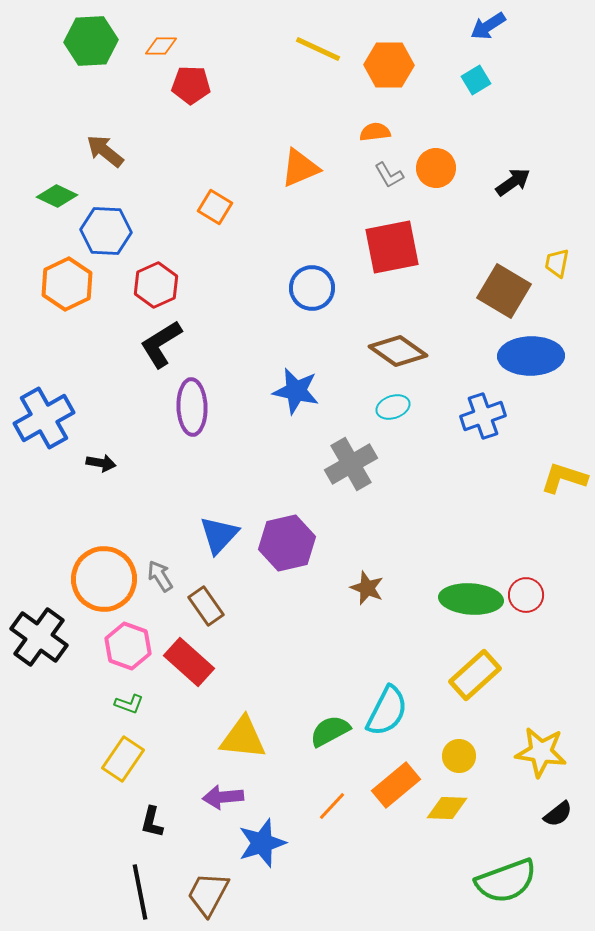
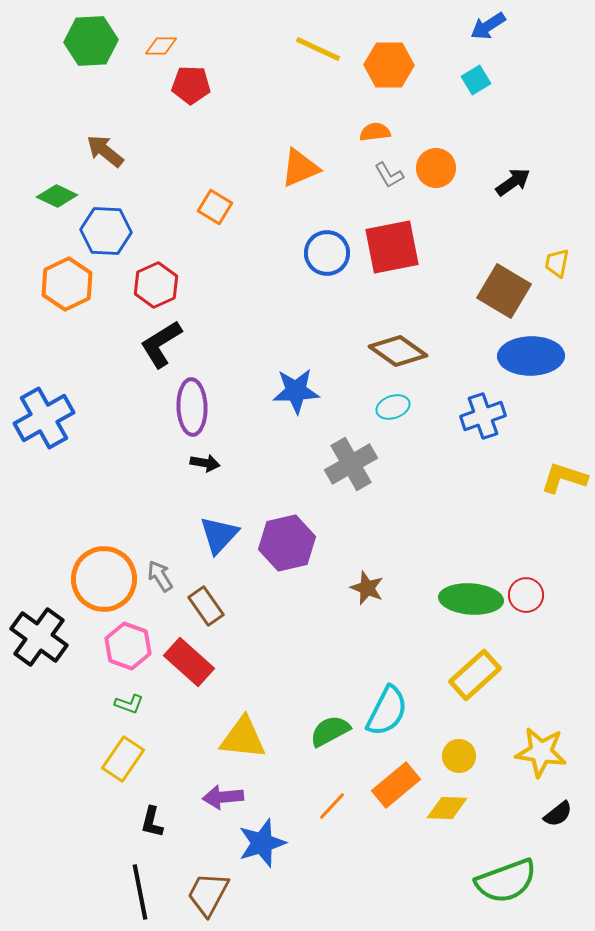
blue circle at (312, 288): moved 15 px right, 35 px up
blue star at (296, 391): rotated 15 degrees counterclockwise
black arrow at (101, 463): moved 104 px right
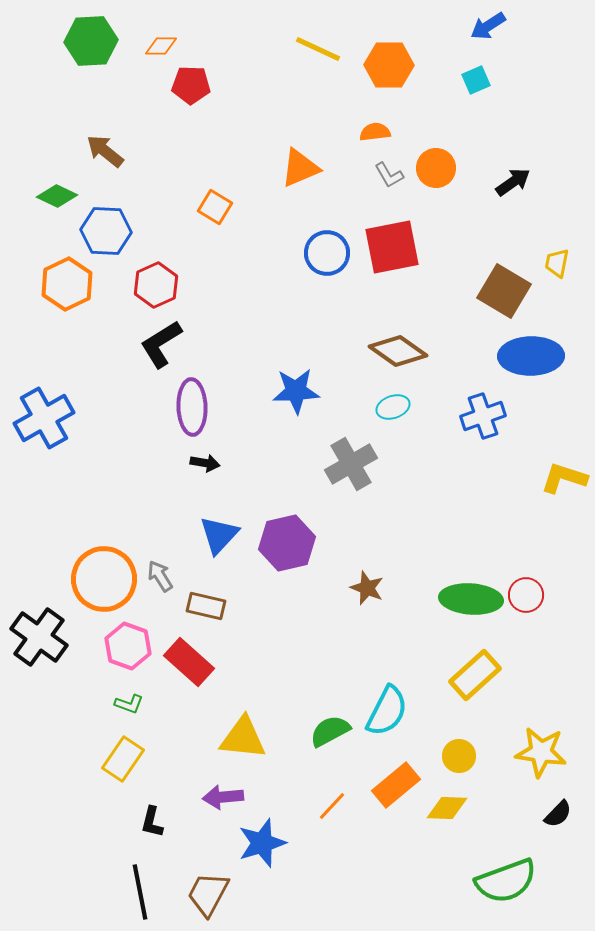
cyan square at (476, 80): rotated 8 degrees clockwise
brown rectangle at (206, 606): rotated 42 degrees counterclockwise
black semicircle at (558, 814): rotated 8 degrees counterclockwise
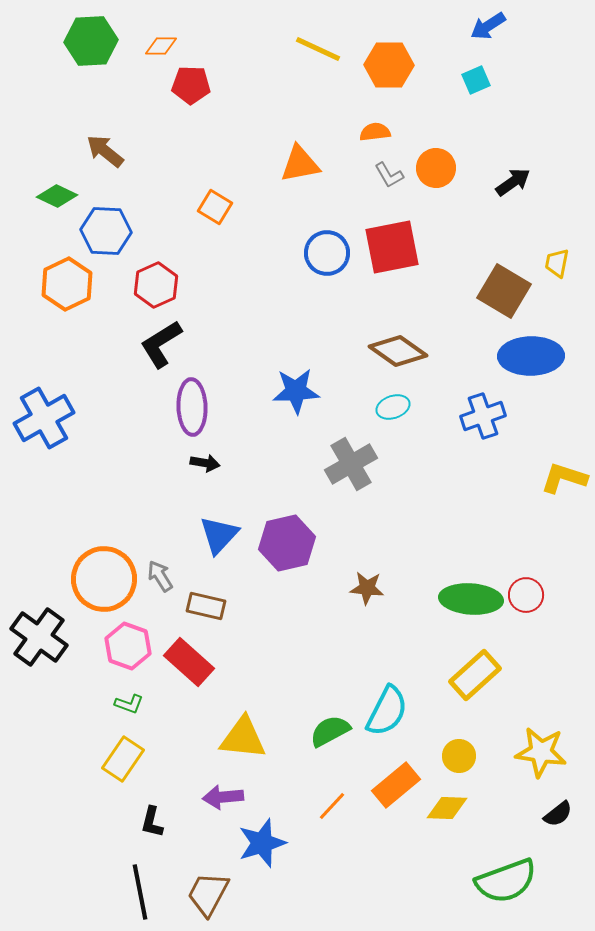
orange triangle at (300, 168): moved 4 px up; rotated 12 degrees clockwise
brown star at (367, 588): rotated 16 degrees counterclockwise
black semicircle at (558, 814): rotated 8 degrees clockwise
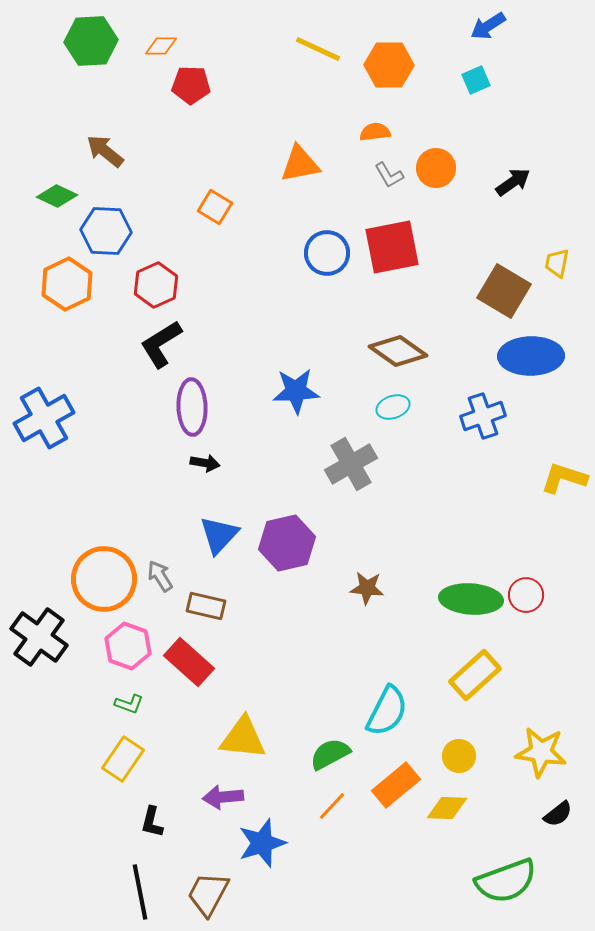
green semicircle at (330, 731): moved 23 px down
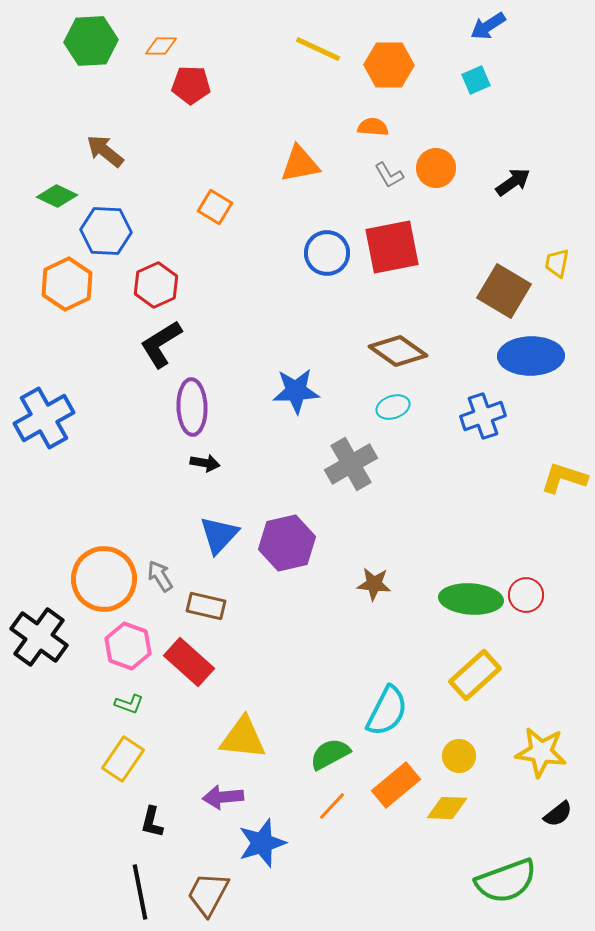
orange semicircle at (375, 132): moved 2 px left, 5 px up; rotated 12 degrees clockwise
brown star at (367, 588): moved 7 px right, 4 px up
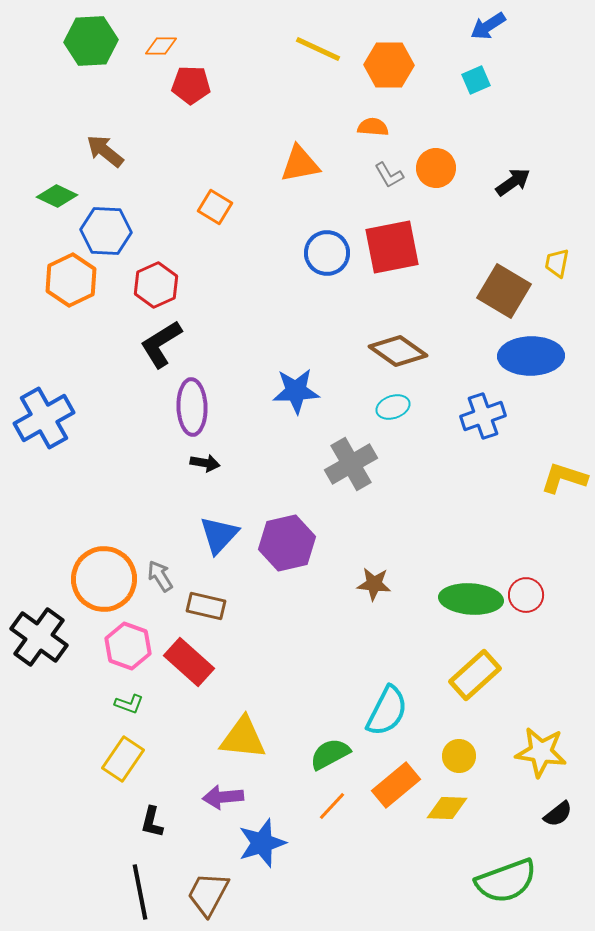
orange hexagon at (67, 284): moved 4 px right, 4 px up
